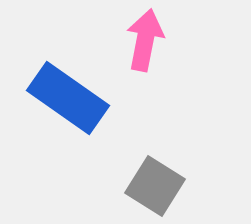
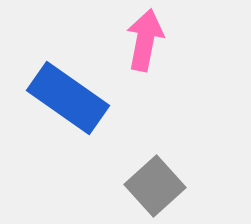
gray square: rotated 16 degrees clockwise
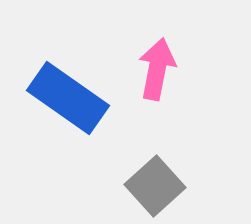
pink arrow: moved 12 px right, 29 px down
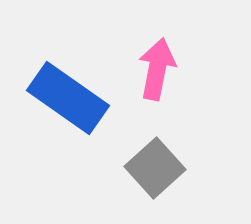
gray square: moved 18 px up
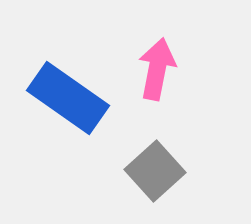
gray square: moved 3 px down
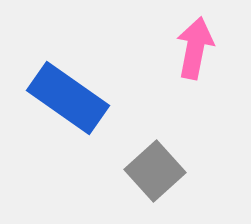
pink arrow: moved 38 px right, 21 px up
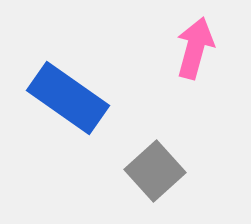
pink arrow: rotated 4 degrees clockwise
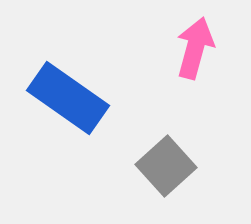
gray square: moved 11 px right, 5 px up
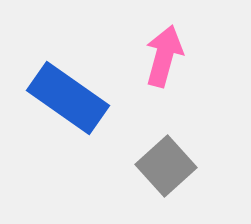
pink arrow: moved 31 px left, 8 px down
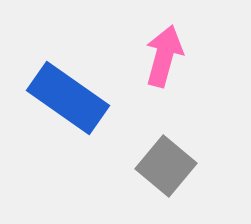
gray square: rotated 8 degrees counterclockwise
